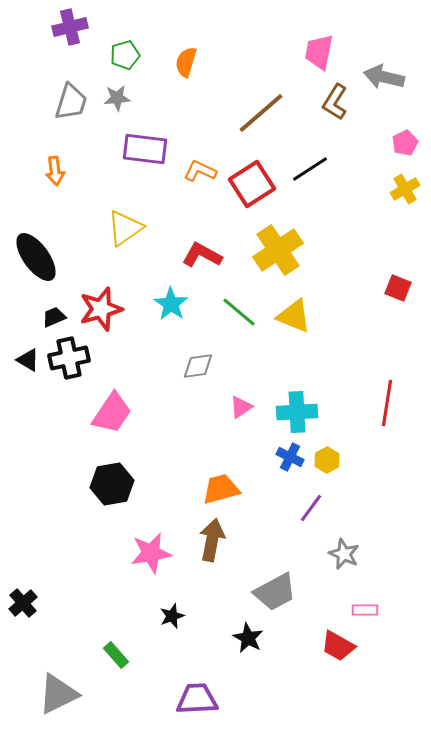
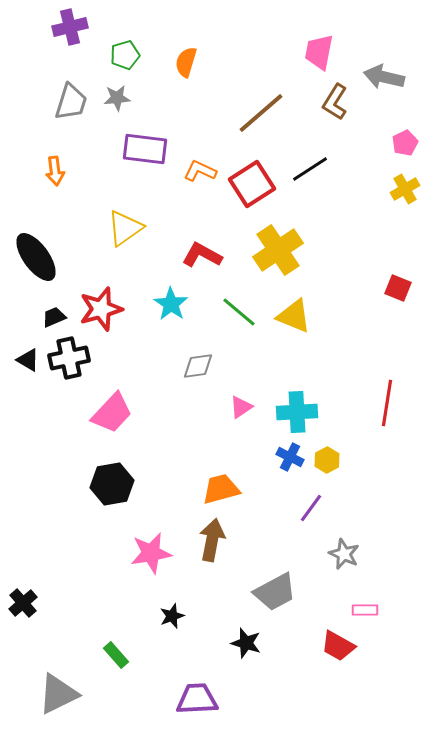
pink trapezoid at (112, 413): rotated 9 degrees clockwise
black star at (248, 638): moved 2 px left, 5 px down; rotated 12 degrees counterclockwise
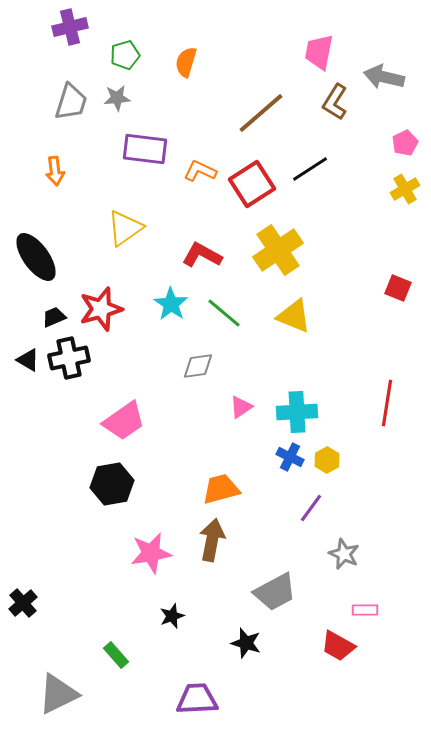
green line at (239, 312): moved 15 px left, 1 px down
pink trapezoid at (112, 413): moved 12 px right, 8 px down; rotated 12 degrees clockwise
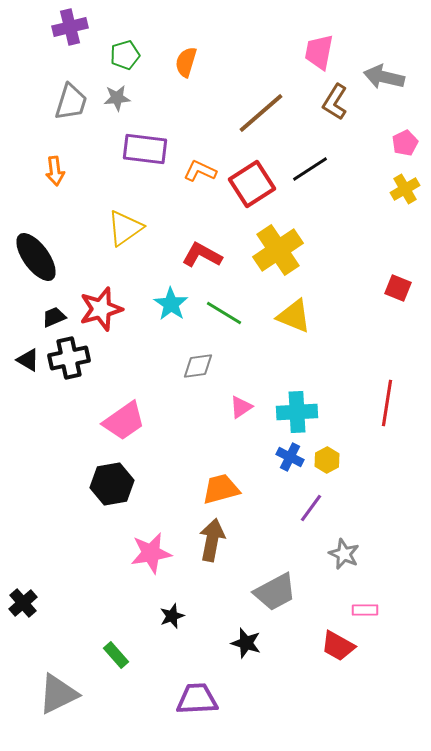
green line at (224, 313): rotated 9 degrees counterclockwise
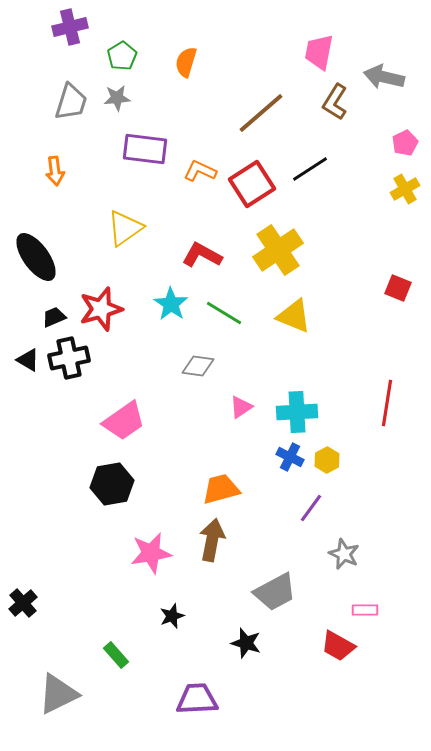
green pentagon at (125, 55): moved 3 px left, 1 px down; rotated 16 degrees counterclockwise
gray diamond at (198, 366): rotated 16 degrees clockwise
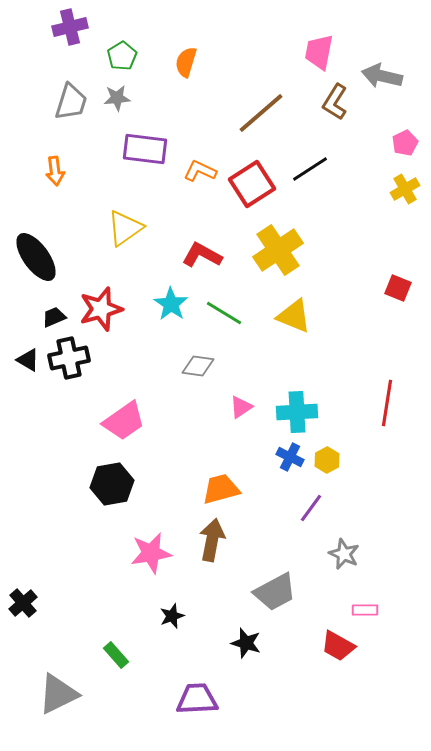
gray arrow at (384, 77): moved 2 px left, 1 px up
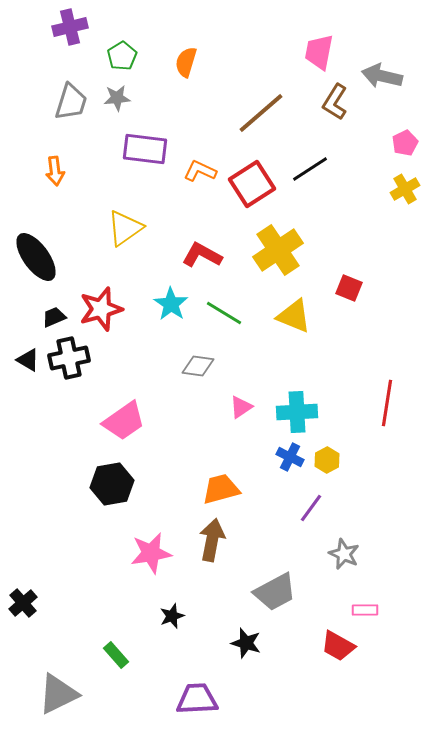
red square at (398, 288): moved 49 px left
